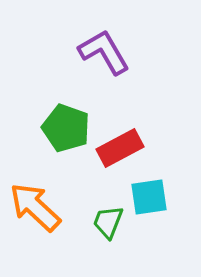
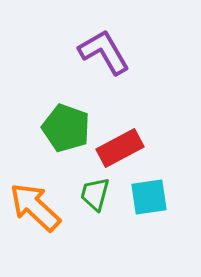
green trapezoid: moved 13 px left, 28 px up; rotated 6 degrees counterclockwise
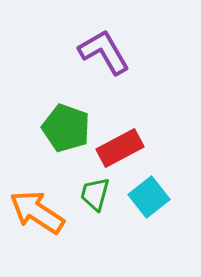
cyan square: rotated 30 degrees counterclockwise
orange arrow: moved 2 px right, 5 px down; rotated 10 degrees counterclockwise
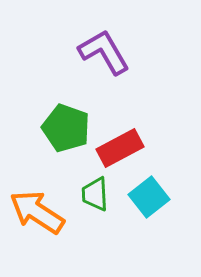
green trapezoid: rotated 18 degrees counterclockwise
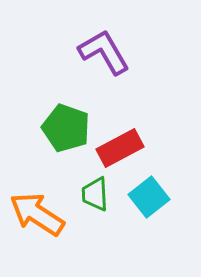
orange arrow: moved 2 px down
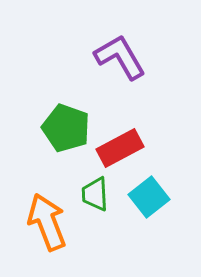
purple L-shape: moved 16 px right, 5 px down
orange arrow: moved 10 px right, 8 px down; rotated 36 degrees clockwise
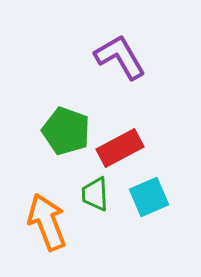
green pentagon: moved 3 px down
cyan square: rotated 15 degrees clockwise
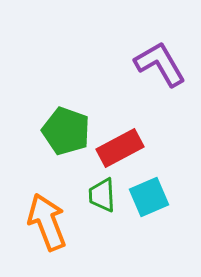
purple L-shape: moved 40 px right, 7 px down
green trapezoid: moved 7 px right, 1 px down
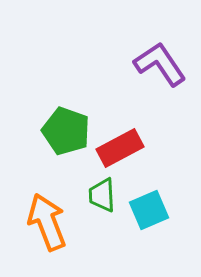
purple L-shape: rotated 4 degrees counterclockwise
cyan square: moved 13 px down
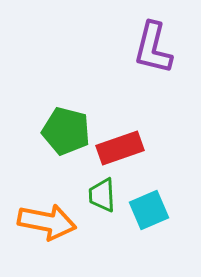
purple L-shape: moved 7 px left, 16 px up; rotated 132 degrees counterclockwise
green pentagon: rotated 6 degrees counterclockwise
red rectangle: rotated 9 degrees clockwise
orange arrow: rotated 122 degrees clockwise
